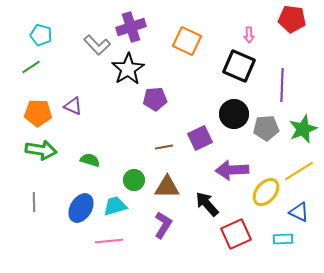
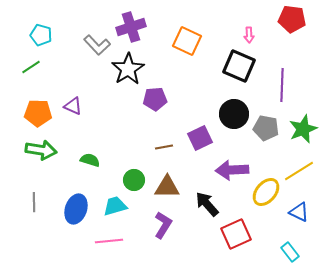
gray pentagon: rotated 15 degrees clockwise
blue ellipse: moved 5 px left, 1 px down; rotated 12 degrees counterclockwise
cyan rectangle: moved 7 px right, 13 px down; rotated 54 degrees clockwise
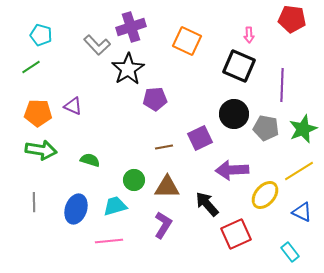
yellow ellipse: moved 1 px left, 3 px down
blue triangle: moved 3 px right
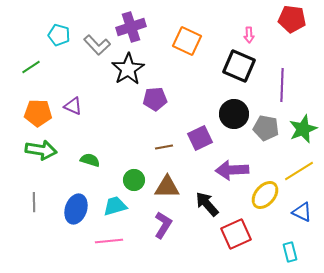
cyan pentagon: moved 18 px right
cyan rectangle: rotated 24 degrees clockwise
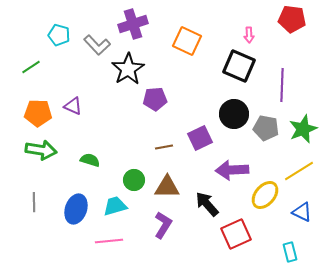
purple cross: moved 2 px right, 3 px up
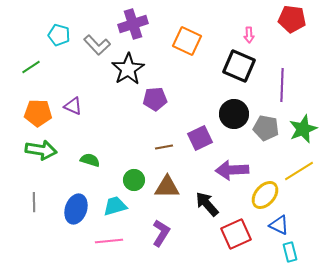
blue triangle: moved 23 px left, 13 px down
purple L-shape: moved 2 px left, 8 px down
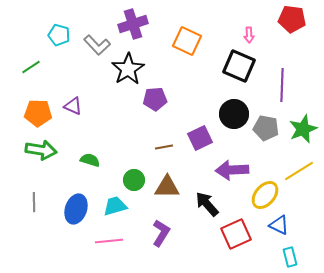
cyan rectangle: moved 5 px down
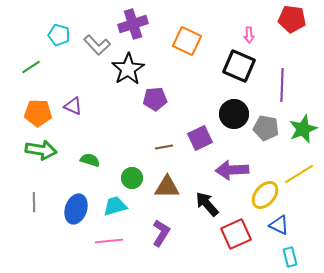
yellow line: moved 3 px down
green circle: moved 2 px left, 2 px up
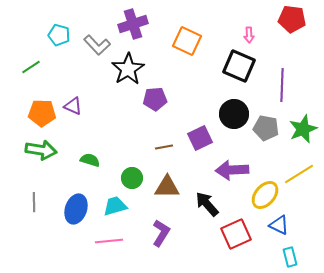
orange pentagon: moved 4 px right
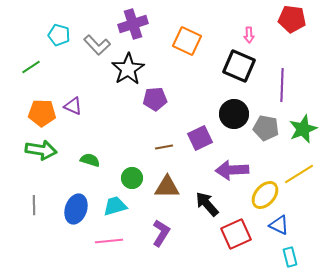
gray line: moved 3 px down
